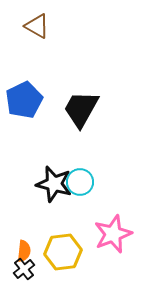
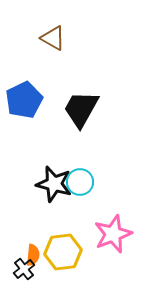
brown triangle: moved 16 px right, 12 px down
orange semicircle: moved 9 px right, 4 px down
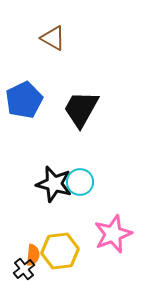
yellow hexagon: moved 3 px left, 1 px up
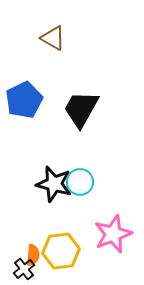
yellow hexagon: moved 1 px right
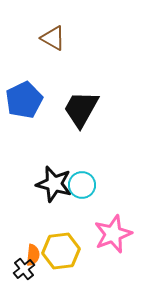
cyan circle: moved 2 px right, 3 px down
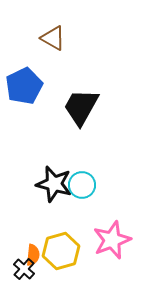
blue pentagon: moved 14 px up
black trapezoid: moved 2 px up
pink star: moved 1 px left, 6 px down
yellow hexagon: rotated 9 degrees counterclockwise
black cross: rotated 10 degrees counterclockwise
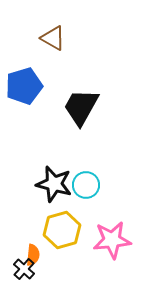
blue pentagon: rotated 9 degrees clockwise
cyan circle: moved 4 px right
pink star: rotated 15 degrees clockwise
yellow hexagon: moved 1 px right, 21 px up
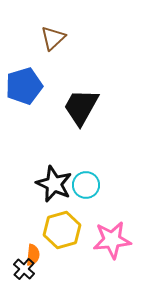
brown triangle: rotated 48 degrees clockwise
black star: rotated 9 degrees clockwise
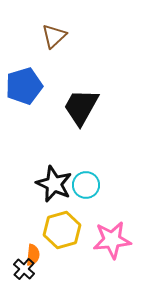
brown triangle: moved 1 px right, 2 px up
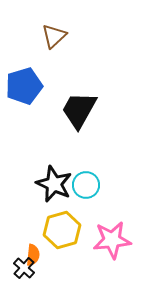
black trapezoid: moved 2 px left, 3 px down
black cross: moved 1 px up
